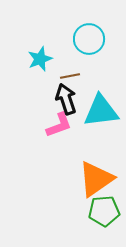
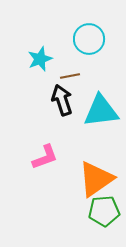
black arrow: moved 4 px left, 1 px down
pink L-shape: moved 14 px left, 32 px down
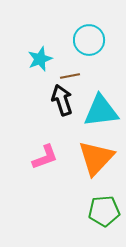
cyan circle: moved 1 px down
orange triangle: moved 21 px up; rotated 12 degrees counterclockwise
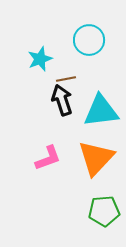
brown line: moved 4 px left, 3 px down
pink L-shape: moved 3 px right, 1 px down
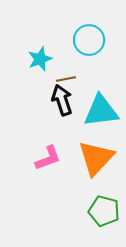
green pentagon: rotated 20 degrees clockwise
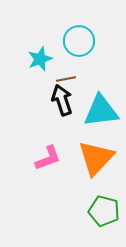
cyan circle: moved 10 px left, 1 px down
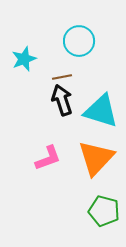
cyan star: moved 16 px left
brown line: moved 4 px left, 2 px up
cyan triangle: rotated 24 degrees clockwise
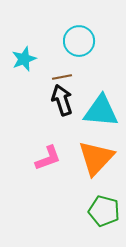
cyan triangle: rotated 12 degrees counterclockwise
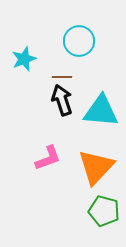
brown line: rotated 12 degrees clockwise
orange triangle: moved 9 px down
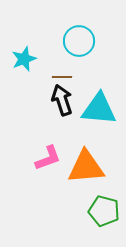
cyan triangle: moved 2 px left, 2 px up
orange triangle: moved 10 px left; rotated 42 degrees clockwise
